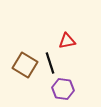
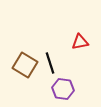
red triangle: moved 13 px right, 1 px down
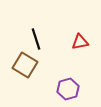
black line: moved 14 px left, 24 px up
purple hexagon: moved 5 px right; rotated 25 degrees counterclockwise
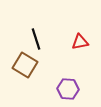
purple hexagon: rotated 20 degrees clockwise
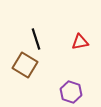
purple hexagon: moved 3 px right, 3 px down; rotated 15 degrees clockwise
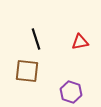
brown square: moved 2 px right, 6 px down; rotated 25 degrees counterclockwise
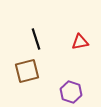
brown square: rotated 20 degrees counterclockwise
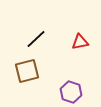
black line: rotated 65 degrees clockwise
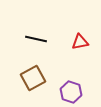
black line: rotated 55 degrees clockwise
brown square: moved 6 px right, 7 px down; rotated 15 degrees counterclockwise
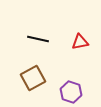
black line: moved 2 px right
